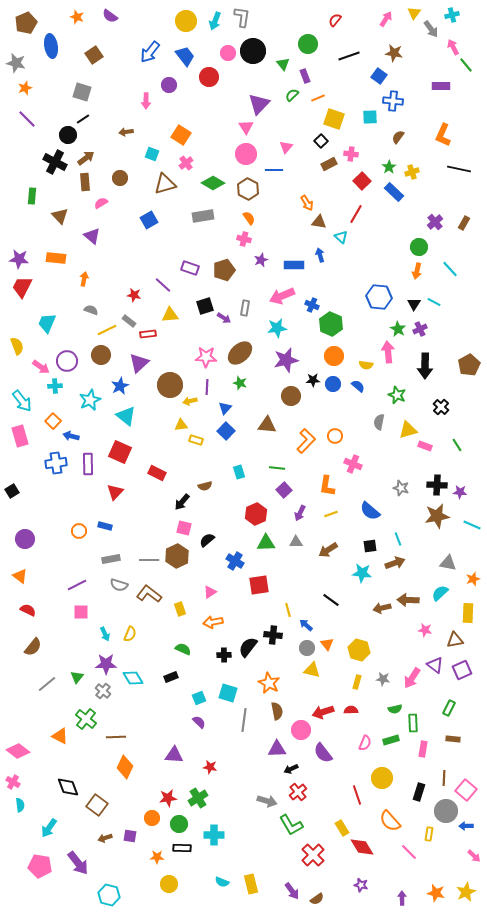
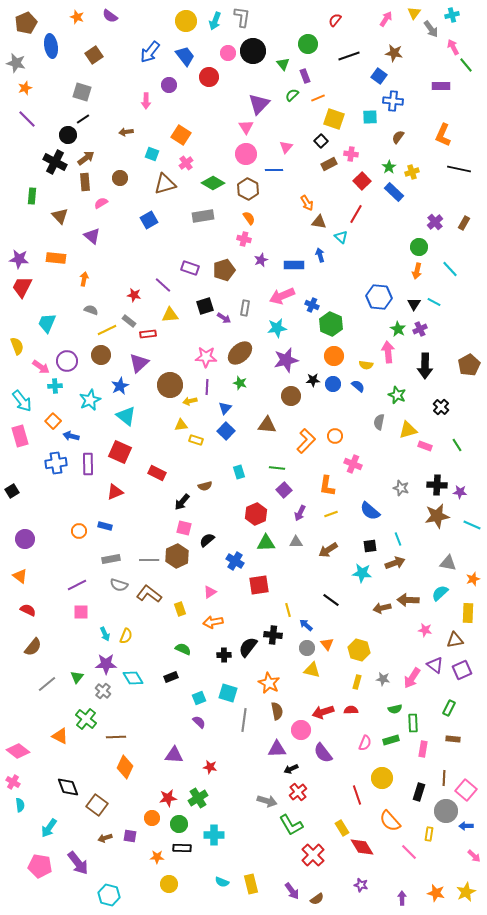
red triangle at (115, 492): rotated 24 degrees clockwise
yellow semicircle at (130, 634): moved 4 px left, 2 px down
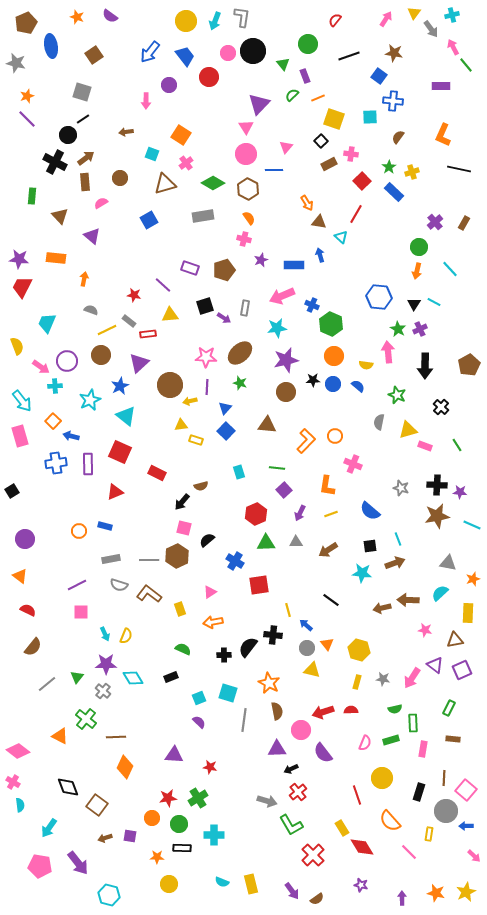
orange star at (25, 88): moved 2 px right, 8 px down
brown circle at (291, 396): moved 5 px left, 4 px up
brown semicircle at (205, 486): moved 4 px left
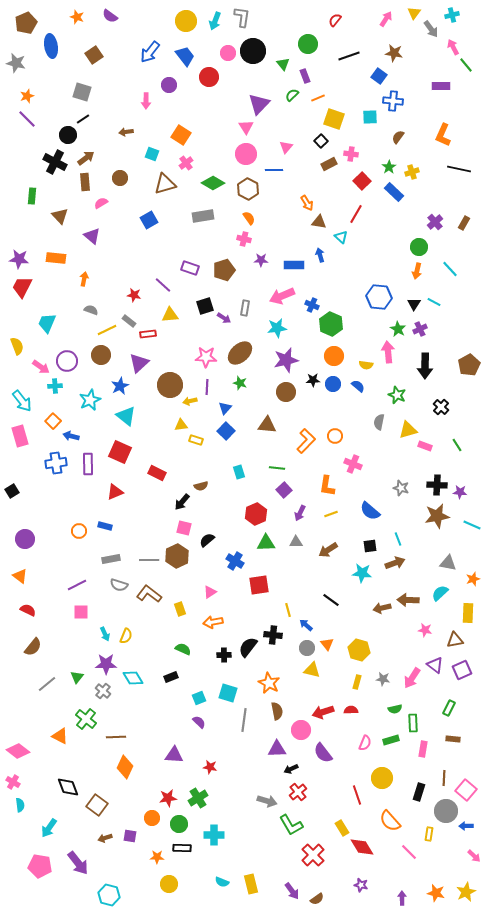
purple star at (261, 260): rotated 24 degrees clockwise
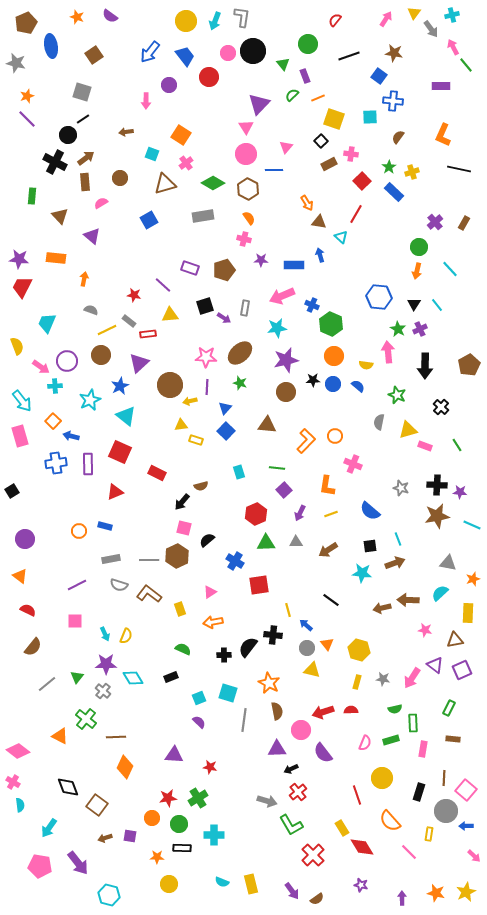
cyan line at (434, 302): moved 3 px right, 3 px down; rotated 24 degrees clockwise
pink square at (81, 612): moved 6 px left, 9 px down
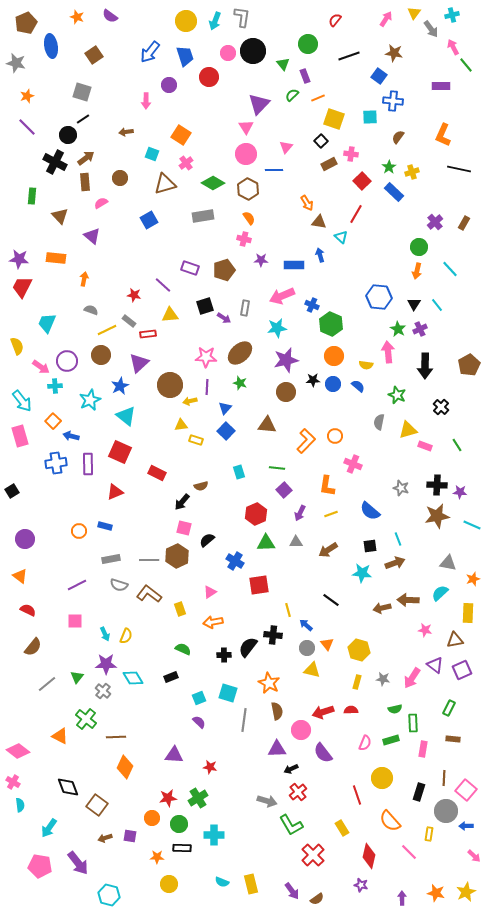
blue trapezoid at (185, 56): rotated 20 degrees clockwise
purple line at (27, 119): moved 8 px down
red diamond at (362, 847): moved 7 px right, 9 px down; rotated 45 degrees clockwise
